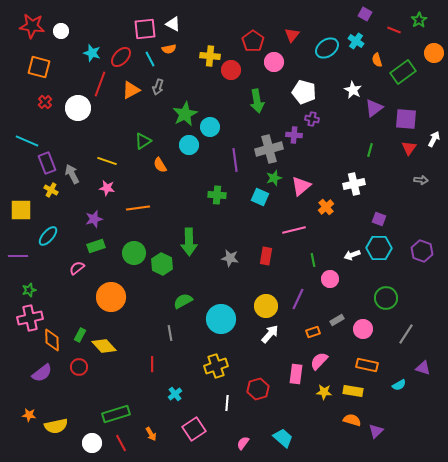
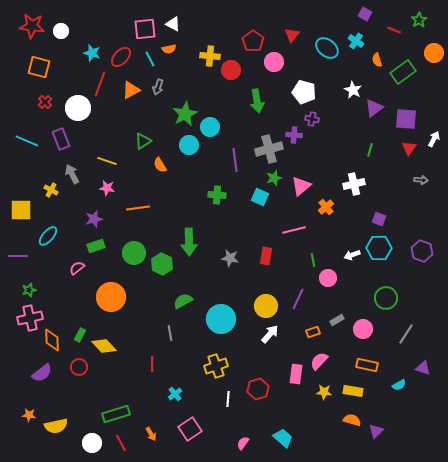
cyan ellipse at (327, 48): rotated 75 degrees clockwise
purple rectangle at (47, 163): moved 14 px right, 24 px up
pink circle at (330, 279): moved 2 px left, 1 px up
white line at (227, 403): moved 1 px right, 4 px up
pink square at (194, 429): moved 4 px left
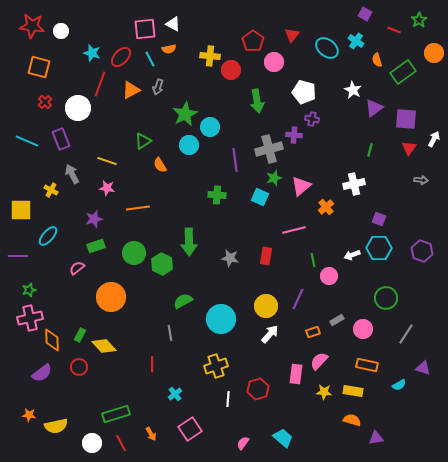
pink circle at (328, 278): moved 1 px right, 2 px up
purple triangle at (376, 431): moved 7 px down; rotated 35 degrees clockwise
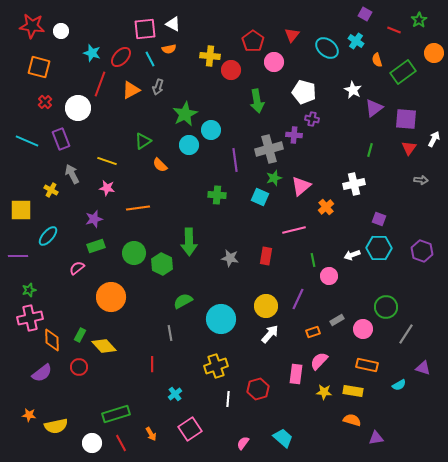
cyan circle at (210, 127): moved 1 px right, 3 px down
orange semicircle at (160, 165): rotated 14 degrees counterclockwise
green circle at (386, 298): moved 9 px down
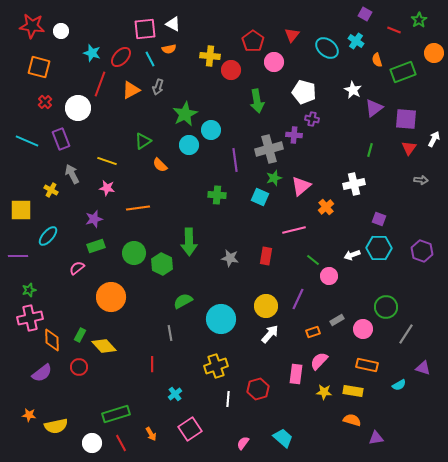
green rectangle at (403, 72): rotated 15 degrees clockwise
green line at (313, 260): rotated 40 degrees counterclockwise
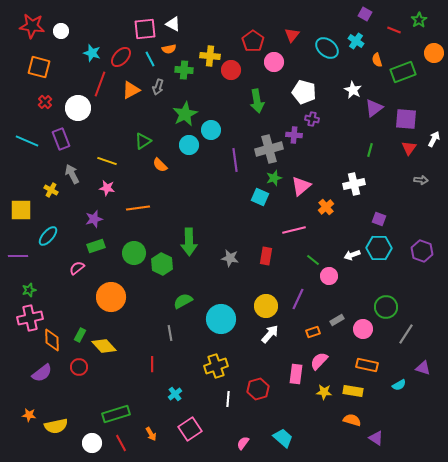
green cross at (217, 195): moved 33 px left, 125 px up
purple triangle at (376, 438): rotated 42 degrees clockwise
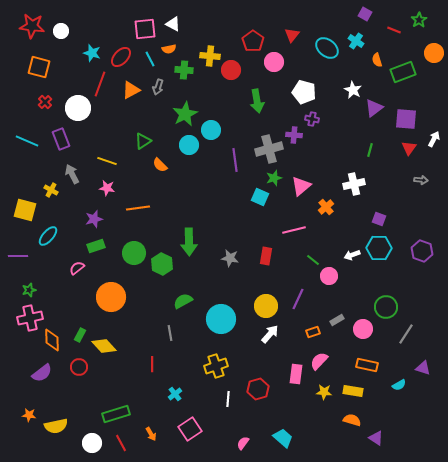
yellow square at (21, 210): moved 4 px right; rotated 15 degrees clockwise
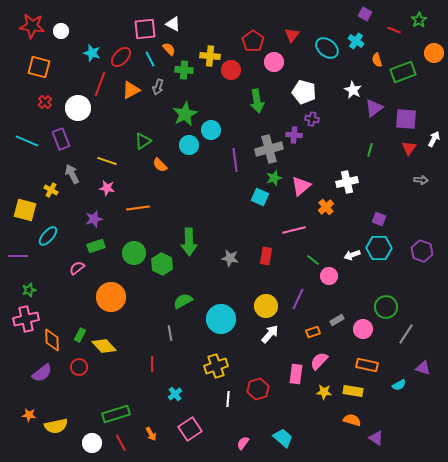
orange semicircle at (169, 49): rotated 120 degrees counterclockwise
white cross at (354, 184): moved 7 px left, 2 px up
pink cross at (30, 318): moved 4 px left, 1 px down
